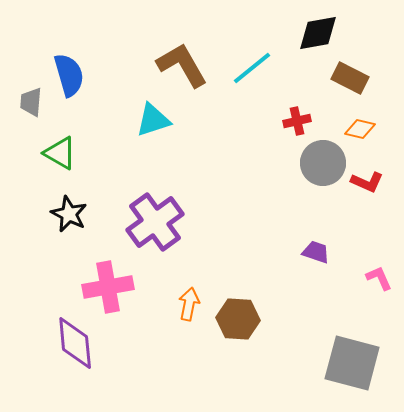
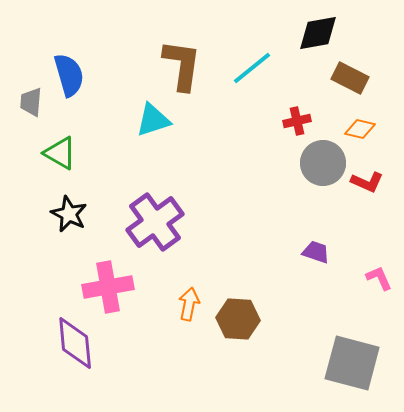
brown L-shape: rotated 38 degrees clockwise
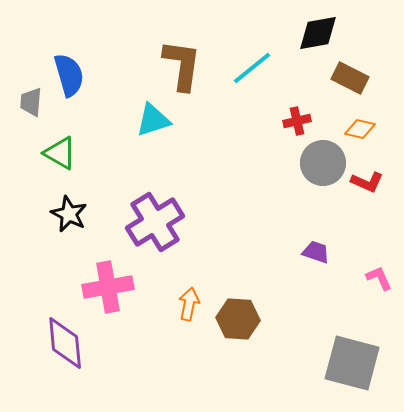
purple cross: rotated 4 degrees clockwise
purple diamond: moved 10 px left
